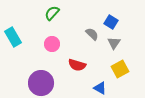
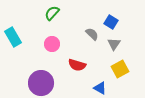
gray triangle: moved 1 px down
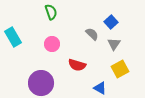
green semicircle: moved 1 px left, 1 px up; rotated 119 degrees clockwise
blue square: rotated 16 degrees clockwise
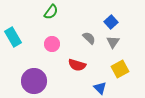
green semicircle: rotated 56 degrees clockwise
gray semicircle: moved 3 px left, 4 px down
gray triangle: moved 1 px left, 2 px up
purple circle: moved 7 px left, 2 px up
blue triangle: rotated 16 degrees clockwise
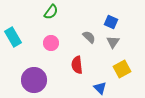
blue square: rotated 24 degrees counterclockwise
gray semicircle: moved 1 px up
pink circle: moved 1 px left, 1 px up
red semicircle: rotated 66 degrees clockwise
yellow square: moved 2 px right
purple circle: moved 1 px up
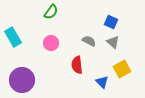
gray semicircle: moved 4 px down; rotated 16 degrees counterclockwise
gray triangle: rotated 24 degrees counterclockwise
purple circle: moved 12 px left
blue triangle: moved 2 px right, 6 px up
